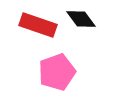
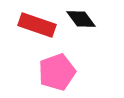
red rectangle: moved 1 px left
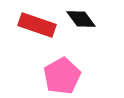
pink pentagon: moved 5 px right, 4 px down; rotated 9 degrees counterclockwise
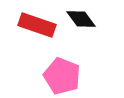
pink pentagon: rotated 21 degrees counterclockwise
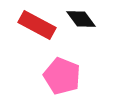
red rectangle: rotated 9 degrees clockwise
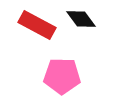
pink pentagon: rotated 21 degrees counterclockwise
